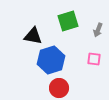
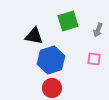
black triangle: moved 1 px right
red circle: moved 7 px left
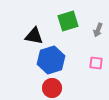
pink square: moved 2 px right, 4 px down
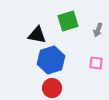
black triangle: moved 3 px right, 1 px up
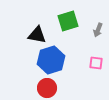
red circle: moved 5 px left
